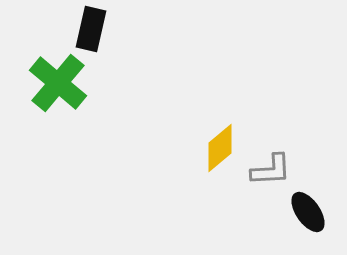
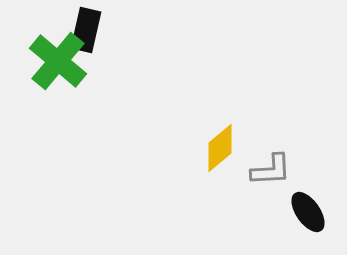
black rectangle: moved 5 px left, 1 px down
green cross: moved 22 px up
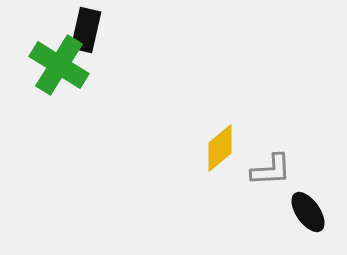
green cross: moved 1 px right, 4 px down; rotated 8 degrees counterclockwise
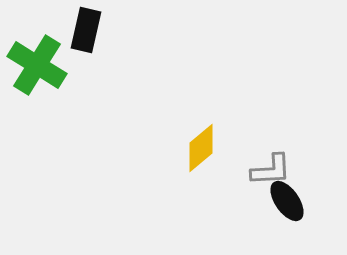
green cross: moved 22 px left
yellow diamond: moved 19 px left
black ellipse: moved 21 px left, 11 px up
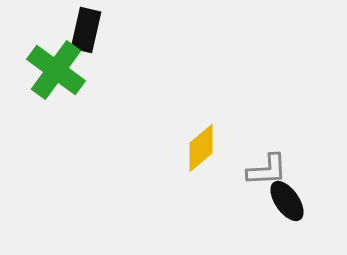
green cross: moved 19 px right, 5 px down; rotated 4 degrees clockwise
gray L-shape: moved 4 px left
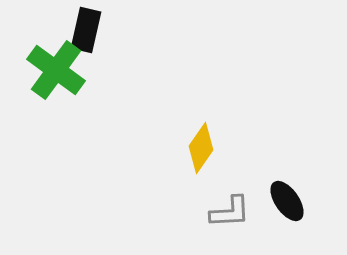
yellow diamond: rotated 15 degrees counterclockwise
gray L-shape: moved 37 px left, 42 px down
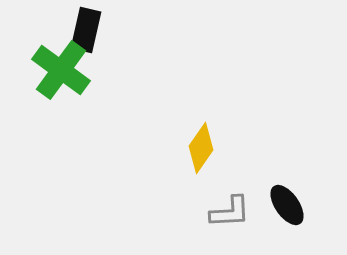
green cross: moved 5 px right
black ellipse: moved 4 px down
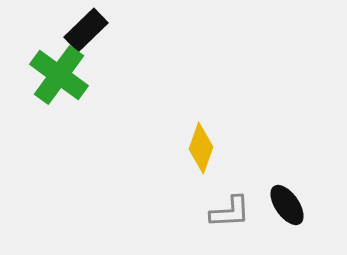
black rectangle: rotated 33 degrees clockwise
green cross: moved 2 px left, 5 px down
yellow diamond: rotated 15 degrees counterclockwise
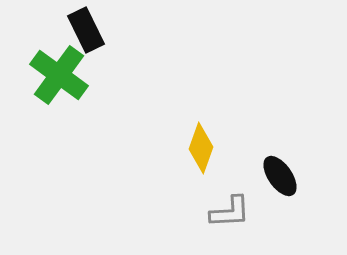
black rectangle: rotated 72 degrees counterclockwise
black ellipse: moved 7 px left, 29 px up
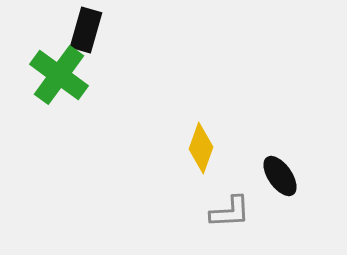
black rectangle: rotated 42 degrees clockwise
